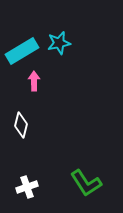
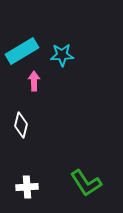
cyan star: moved 3 px right, 12 px down; rotated 10 degrees clockwise
white cross: rotated 15 degrees clockwise
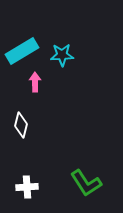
pink arrow: moved 1 px right, 1 px down
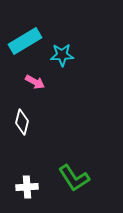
cyan rectangle: moved 3 px right, 10 px up
pink arrow: rotated 120 degrees clockwise
white diamond: moved 1 px right, 3 px up
green L-shape: moved 12 px left, 5 px up
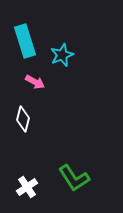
cyan rectangle: rotated 76 degrees counterclockwise
cyan star: rotated 20 degrees counterclockwise
white diamond: moved 1 px right, 3 px up
white cross: rotated 30 degrees counterclockwise
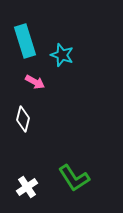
cyan star: rotated 30 degrees counterclockwise
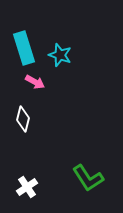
cyan rectangle: moved 1 px left, 7 px down
cyan star: moved 2 px left
green L-shape: moved 14 px right
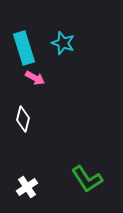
cyan star: moved 3 px right, 12 px up
pink arrow: moved 4 px up
green L-shape: moved 1 px left, 1 px down
